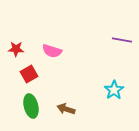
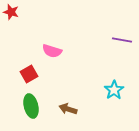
red star: moved 5 px left, 37 px up; rotated 14 degrees clockwise
brown arrow: moved 2 px right
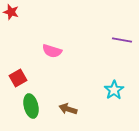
red square: moved 11 px left, 4 px down
